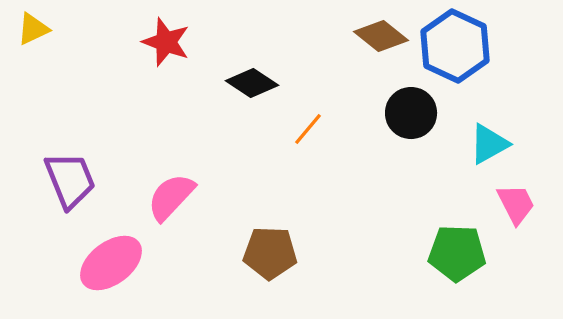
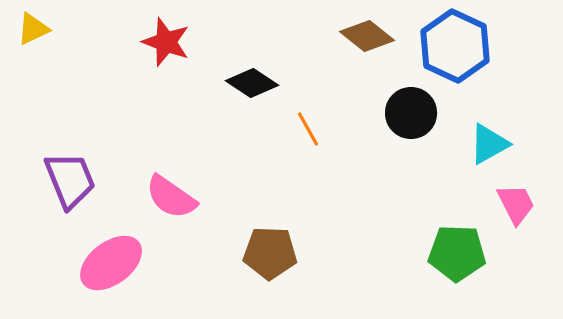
brown diamond: moved 14 px left
orange line: rotated 69 degrees counterclockwise
pink semicircle: rotated 98 degrees counterclockwise
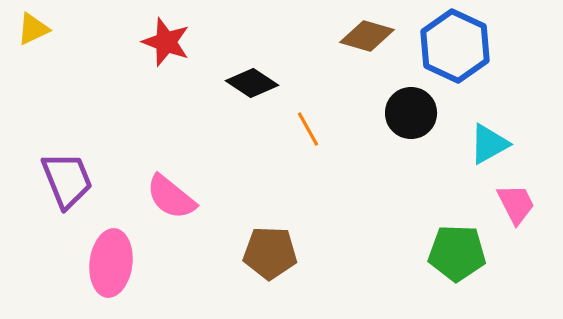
brown diamond: rotated 22 degrees counterclockwise
purple trapezoid: moved 3 px left
pink semicircle: rotated 4 degrees clockwise
pink ellipse: rotated 46 degrees counterclockwise
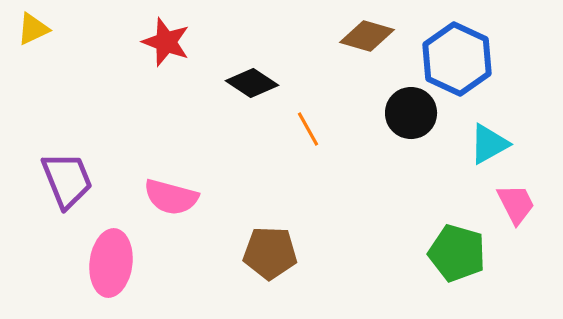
blue hexagon: moved 2 px right, 13 px down
pink semicircle: rotated 24 degrees counterclockwise
green pentagon: rotated 14 degrees clockwise
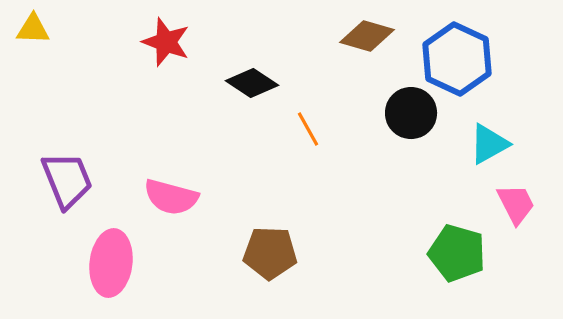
yellow triangle: rotated 27 degrees clockwise
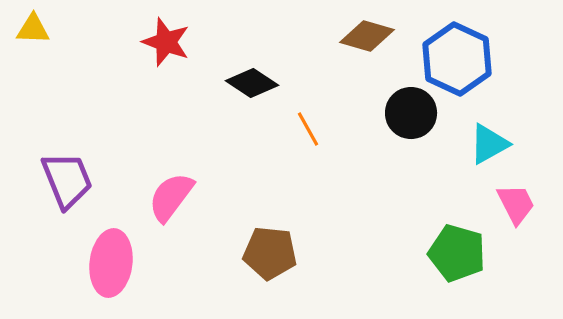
pink semicircle: rotated 112 degrees clockwise
brown pentagon: rotated 4 degrees clockwise
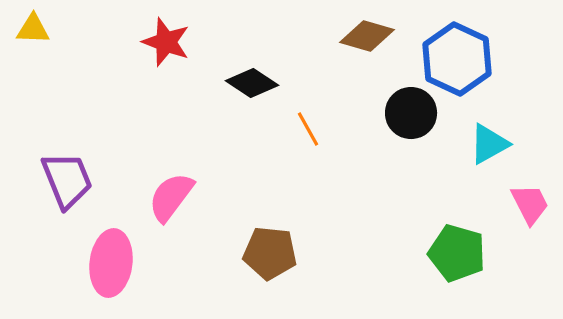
pink trapezoid: moved 14 px right
